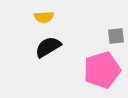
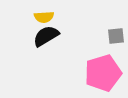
black semicircle: moved 2 px left, 11 px up
pink pentagon: moved 1 px right, 3 px down
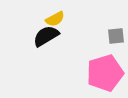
yellow semicircle: moved 11 px right, 2 px down; rotated 24 degrees counterclockwise
pink pentagon: moved 2 px right
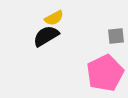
yellow semicircle: moved 1 px left, 1 px up
pink pentagon: rotated 9 degrees counterclockwise
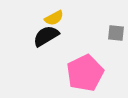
gray square: moved 3 px up; rotated 12 degrees clockwise
pink pentagon: moved 20 px left
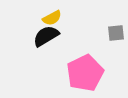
yellow semicircle: moved 2 px left
gray square: rotated 12 degrees counterclockwise
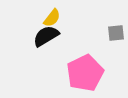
yellow semicircle: rotated 24 degrees counterclockwise
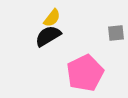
black semicircle: moved 2 px right
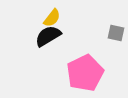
gray square: rotated 18 degrees clockwise
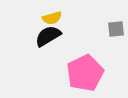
yellow semicircle: rotated 36 degrees clockwise
gray square: moved 4 px up; rotated 18 degrees counterclockwise
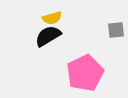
gray square: moved 1 px down
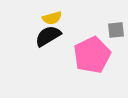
pink pentagon: moved 7 px right, 18 px up
